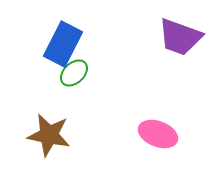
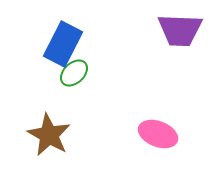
purple trapezoid: moved 7 px up; rotated 18 degrees counterclockwise
brown star: rotated 18 degrees clockwise
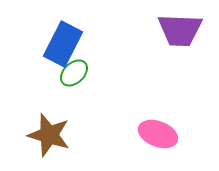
brown star: rotated 12 degrees counterclockwise
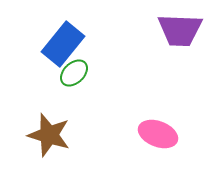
blue rectangle: rotated 12 degrees clockwise
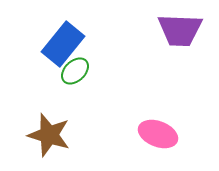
green ellipse: moved 1 px right, 2 px up
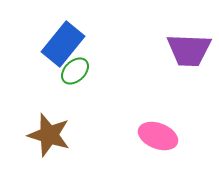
purple trapezoid: moved 9 px right, 20 px down
pink ellipse: moved 2 px down
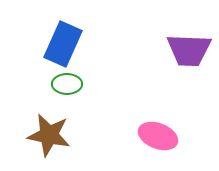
blue rectangle: rotated 15 degrees counterclockwise
green ellipse: moved 8 px left, 13 px down; rotated 44 degrees clockwise
brown star: rotated 6 degrees counterclockwise
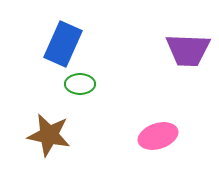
purple trapezoid: moved 1 px left
green ellipse: moved 13 px right
pink ellipse: rotated 39 degrees counterclockwise
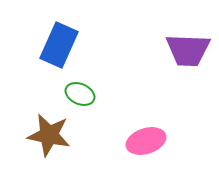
blue rectangle: moved 4 px left, 1 px down
green ellipse: moved 10 px down; rotated 24 degrees clockwise
pink ellipse: moved 12 px left, 5 px down
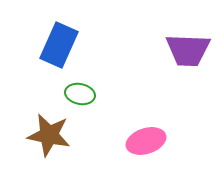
green ellipse: rotated 12 degrees counterclockwise
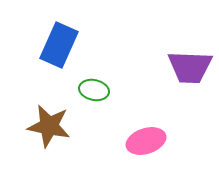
purple trapezoid: moved 2 px right, 17 px down
green ellipse: moved 14 px right, 4 px up
brown star: moved 9 px up
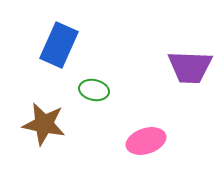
brown star: moved 5 px left, 2 px up
